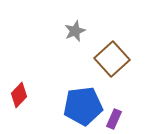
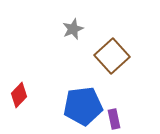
gray star: moved 2 px left, 2 px up
brown square: moved 3 px up
purple rectangle: rotated 36 degrees counterclockwise
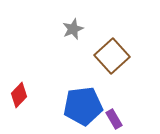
purple rectangle: rotated 18 degrees counterclockwise
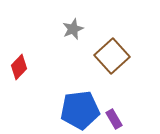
red diamond: moved 28 px up
blue pentagon: moved 3 px left, 4 px down
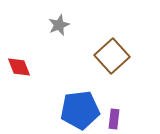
gray star: moved 14 px left, 4 px up
red diamond: rotated 65 degrees counterclockwise
purple rectangle: rotated 36 degrees clockwise
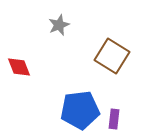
brown square: rotated 16 degrees counterclockwise
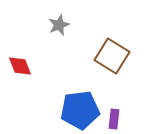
red diamond: moved 1 px right, 1 px up
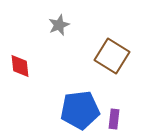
red diamond: rotated 15 degrees clockwise
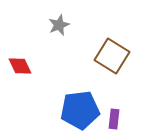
red diamond: rotated 20 degrees counterclockwise
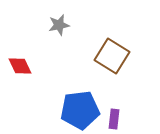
gray star: rotated 10 degrees clockwise
